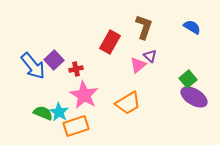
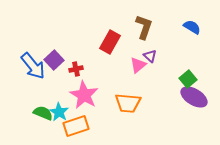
orange trapezoid: rotated 36 degrees clockwise
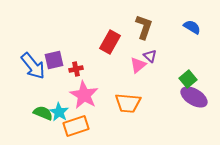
purple square: rotated 30 degrees clockwise
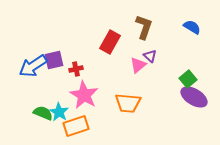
blue arrow: rotated 96 degrees clockwise
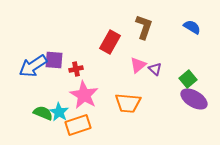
purple triangle: moved 5 px right, 13 px down
purple square: rotated 18 degrees clockwise
purple ellipse: moved 2 px down
orange rectangle: moved 2 px right, 1 px up
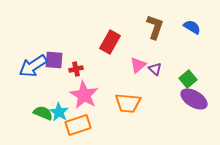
brown L-shape: moved 11 px right
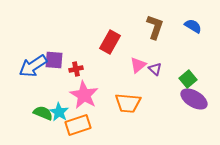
blue semicircle: moved 1 px right, 1 px up
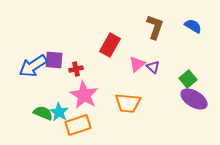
red rectangle: moved 3 px down
pink triangle: moved 1 px left, 1 px up
purple triangle: moved 2 px left, 2 px up
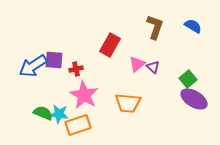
cyan star: moved 2 px down; rotated 24 degrees counterclockwise
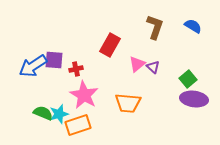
purple ellipse: rotated 24 degrees counterclockwise
cyan star: rotated 24 degrees counterclockwise
